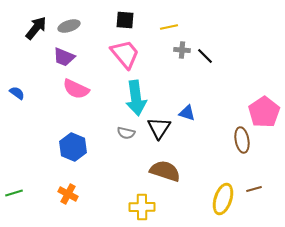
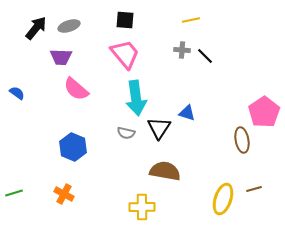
yellow line: moved 22 px right, 7 px up
purple trapezoid: moved 3 px left; rotated 20 degrees counterclockwise
pink semicircle: rotated 16 degrees clockwise
brown semicircle: rotated 8 degrees counterclockwise
orange cross: moved 4 px left
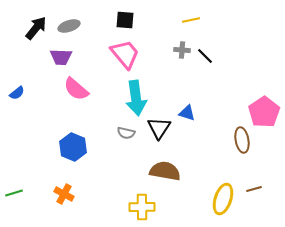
blue semicircle: rotated 105 degrees clockwise
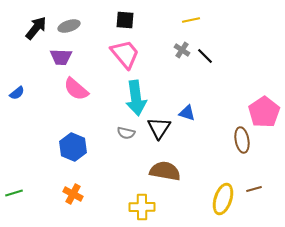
gray cross: rotated 28 degrees clockwise
orange cross: moved 9 px right
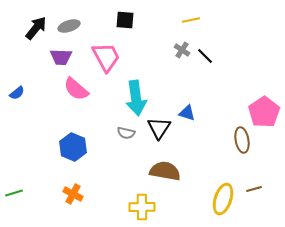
pink trapezoid: moved 19 px left, 3 px down; rotated 12 degrees clockwise
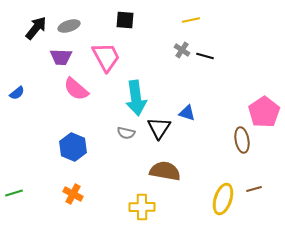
black line: rotated 30 degrees counterclockwise
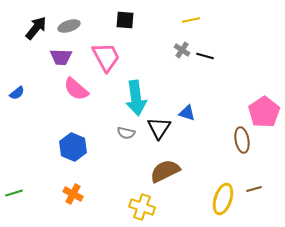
brown semicircle: rotated 36 degrees counterclockwise
yellow cross: rotated 20 degrees clockwise
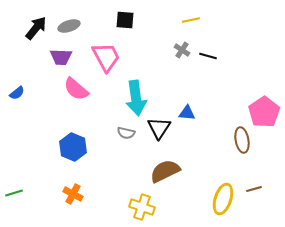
black line: moved 3 px right
blue triangle: rotated 12 degrees counterclockwise
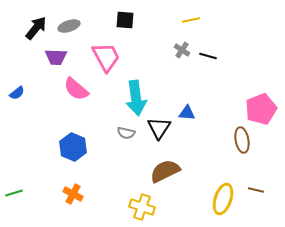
purple trapezoid: moved 5 px left
pink pentagon: moved 3 px left, 3 px up; rotated 12 degrees clockwise
brown line: moved 2 px right, 1 px down; rotated 28 degrees clockwise
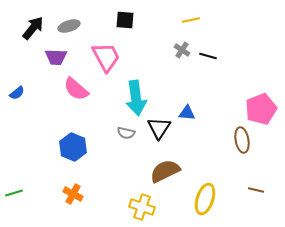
black arrow: moved 3 px left
yellow ellipse: moved 18 px left
